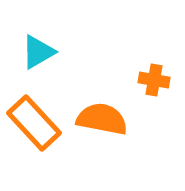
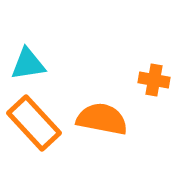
cyan triangle: moved 10 px left, 12 px down; rotated 21 degrees clockwise
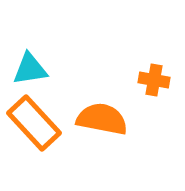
cyan triangle: moved 2 px right, 5 px down
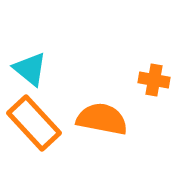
cyan triangle: rotated 48 degrees clockwise
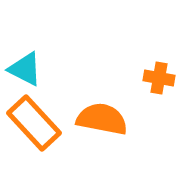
cyan triangle: moved 5 px left; rotated 12 degrees counterclockwise
orange cross: moved 5 px right, 2 px up
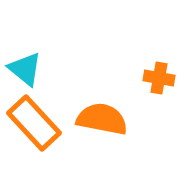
cyan triangle: rotated 12 degrees clockwise
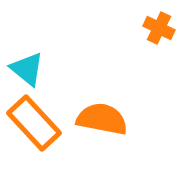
cyan triangle: moved 2 px right
orange cross: moved 50 px up; rotated 16 degrees clockwise
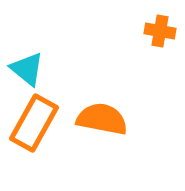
orange cross: moved 1 px right, 3 px down; rotated 16 degrees counterclockwise
orange rectangle: rotated 72 degrees clockwise
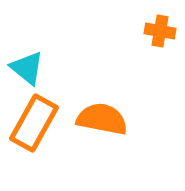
cyan triangle: moved 1 px up
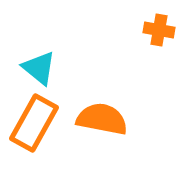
orange cross: moved 1 px left, 1 px up
cyan triangle: moved 12 px right
